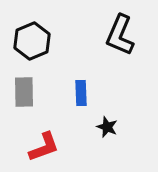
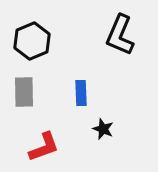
black star: moved 4 px left, 2 px down
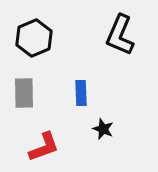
black hexagon: moved 2 px right, 3 px up
gray rectangle: moved 1 px down
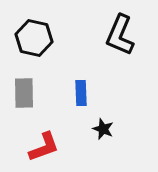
black hexagon: rotated 24 degrees counterclockwise
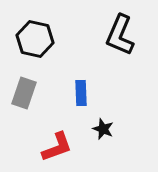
black hexagon: moved 1 px right, 1 px down
gray rectangle: rotated 20 degrees clockwise
red L-shape: moved 13 px right
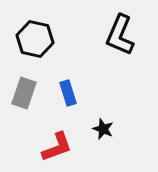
blue rectangle: moved 13 px left; rotated 15 degrees counterclockwise
